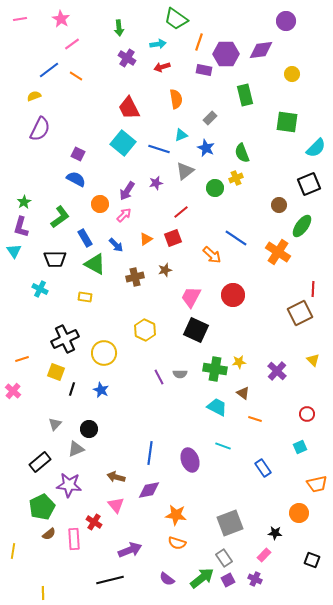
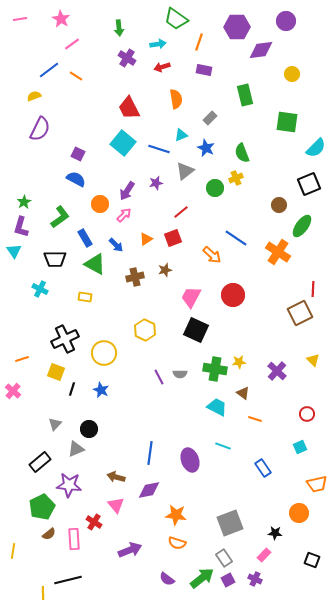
purple hexagon at (226, 54): moved 11 px right, 27 px up
black line at (110, 580): moved 42 px left
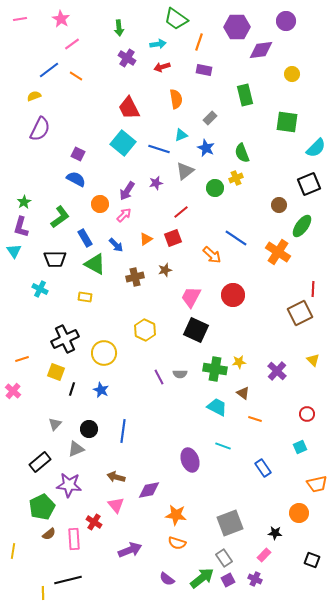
blue line at (150, 453): moved 27 px left, 22 px up
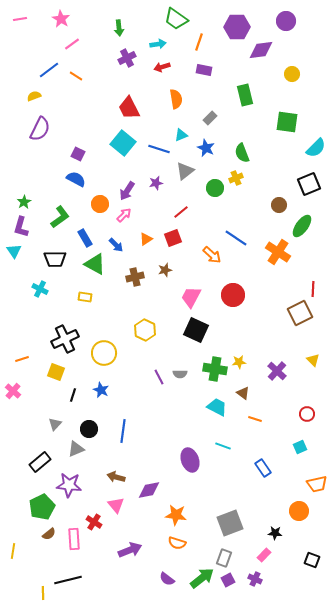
purple cross at (127, 58): rotated 30 degrees clockwise
black line at (72, 389): moved 1 px right, 6 px down
orange circle at (299, 513): moved 2 px up
gray rectangle at (224, 558): rotated 54 degrees clockwise
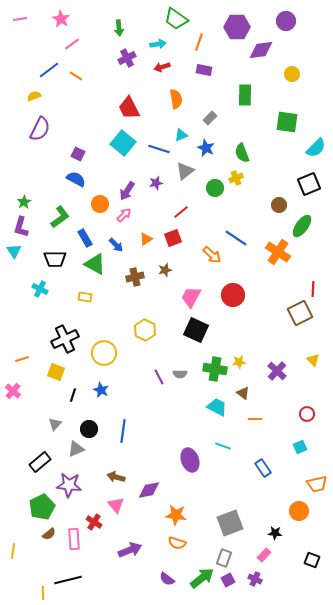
green rectangle at (245, 95): rotated 15 degrees clockwise
orange line at (255, 419): rotated 16 degrees counterclockwise
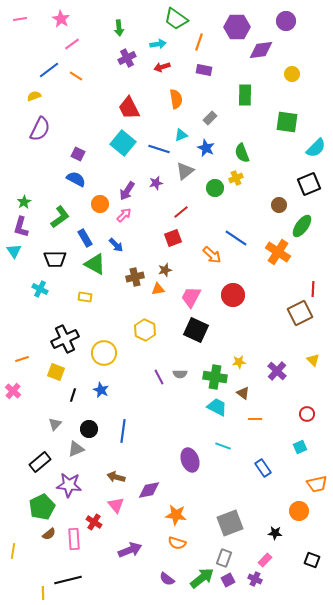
orange triangle at (146, 239): moved 12 px right, 50 px down; rotated 24 degrees clockwise
green cross at (215, 369): moved 8 px down
pink rectangle at (264, 555): moved 1 px right, 5 px down
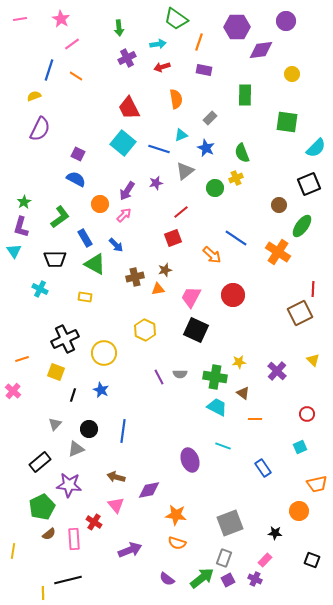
blue line at (49, 70): rotated 35 degrees counterclockwise
